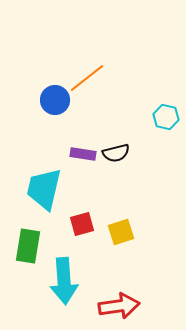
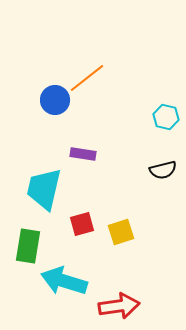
black semicircle: moved 47 px right, 17 px down
cyan arrow: rotated 111 degrees clockwise
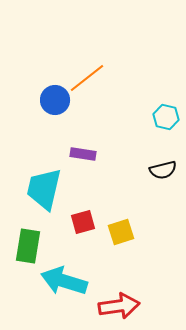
red square: moved 1 px right, 2 px up
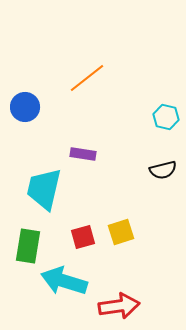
blue circle: moved 30 px left, 7 px down
red square: moved 15 px down
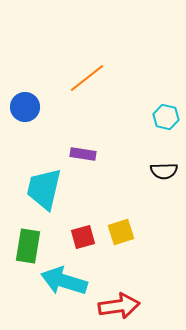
black semicircle: moved 1 px right, 1 px down; rotated 12 degrees clockwise
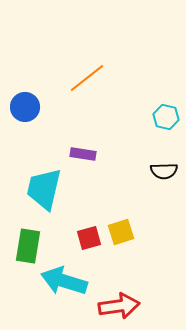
red square: moved 6 px right, 1 px down
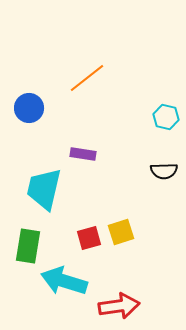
blue circle: moved 4 px right, 1 px down
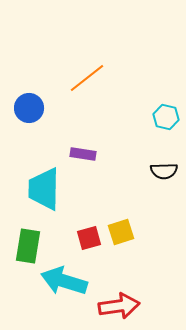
cyan trapezoid: rotated 12 degrees counterclockwise
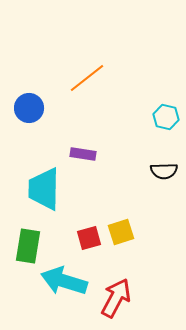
red arrow: moved 3 px left, 8 px up; rotated 54 degrees counterclockwise
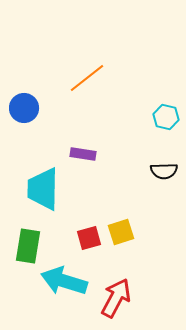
blue circle: moved 5 px left
cyan trapezoid: moved 1 px left
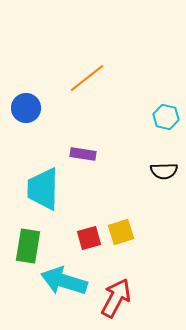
blue circle: moved 2 px right
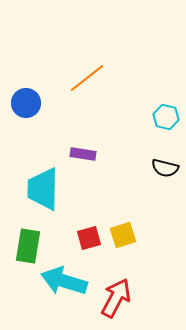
blue circle: moved 5 px up
black semicircle: moved 1 px right, 3 px up; rotated 16 degrees clockwise
yellow square: moved 2 px right, 3 px down
